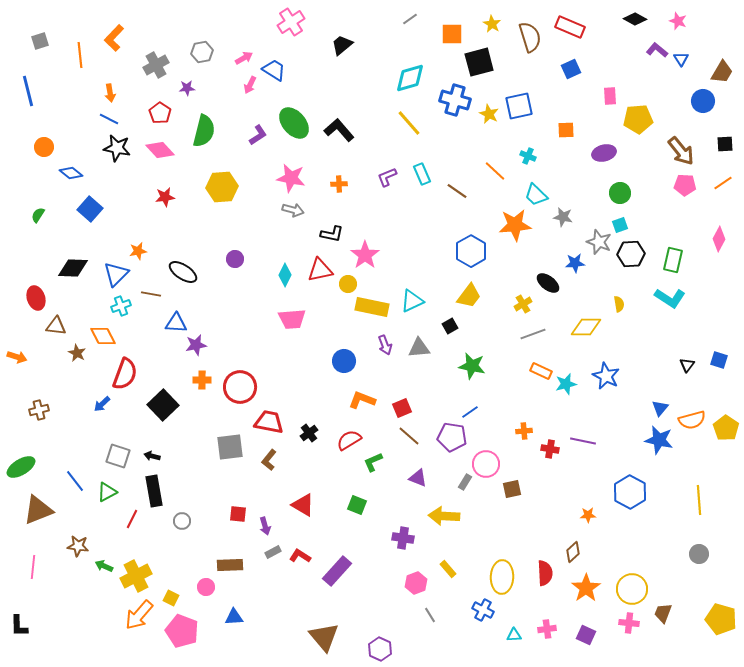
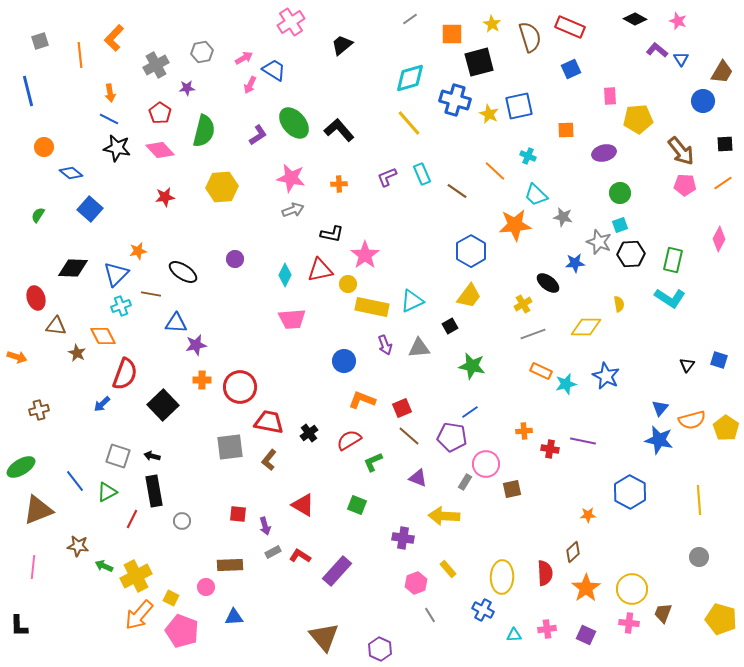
gray arrow at (293, 210): rotated 35 degrees counterclockwise
gray circle at (699, 554): moved 3 px down
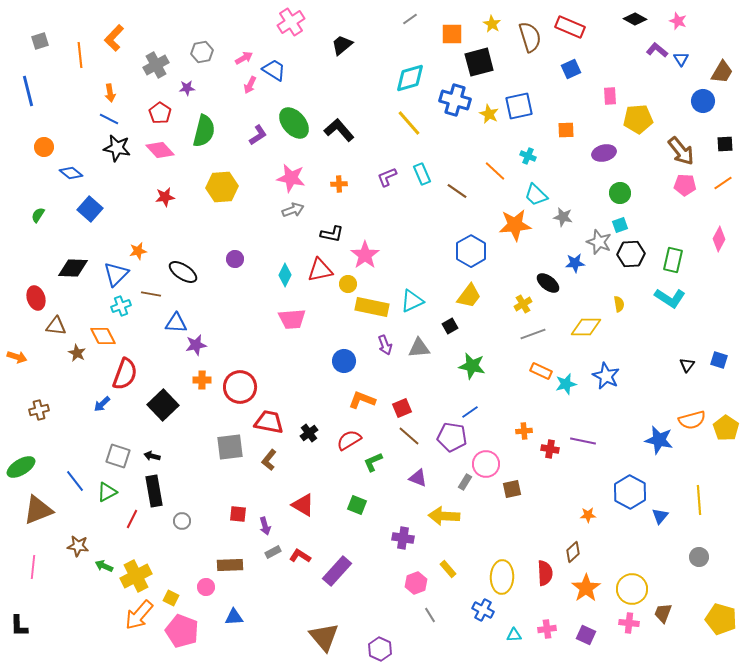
blue triangle at (660, 408): moved 108 px down
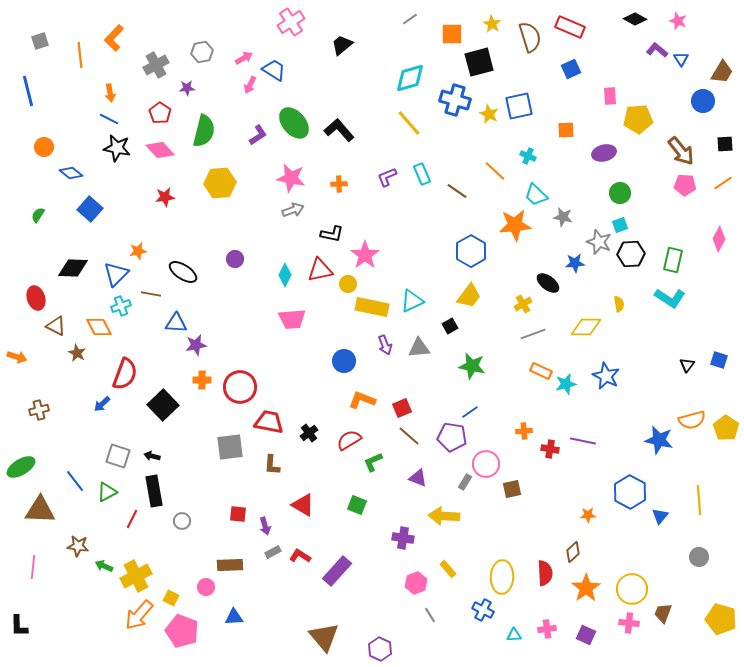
yellow hexagon at (222, 187): moved 2 px left, 4 px up
brown triangle at (56, 326): rotated 20 degrees clockwise
orange diamond at (103, 336): moved 4 px left, 9 px up
brown L-shape at (269, 460): moved 3 px right, 5 px down; rotated 35 degrees counterclockwise
brown triangle at (38, 510): moved 2 px right; rotated 24 degrees clockwise
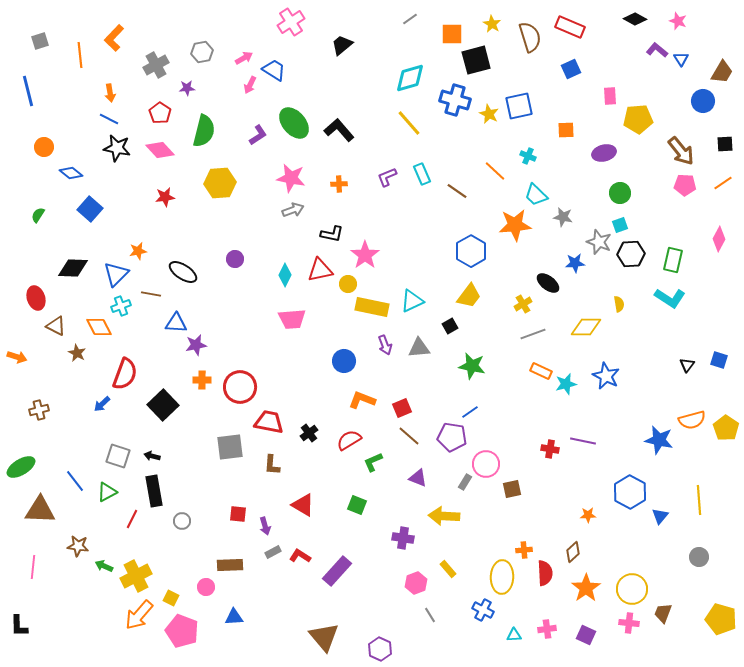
black square at (479, 62): moved 3 px left, 2 px up
orange cross at (524, 431): moved 119 px down
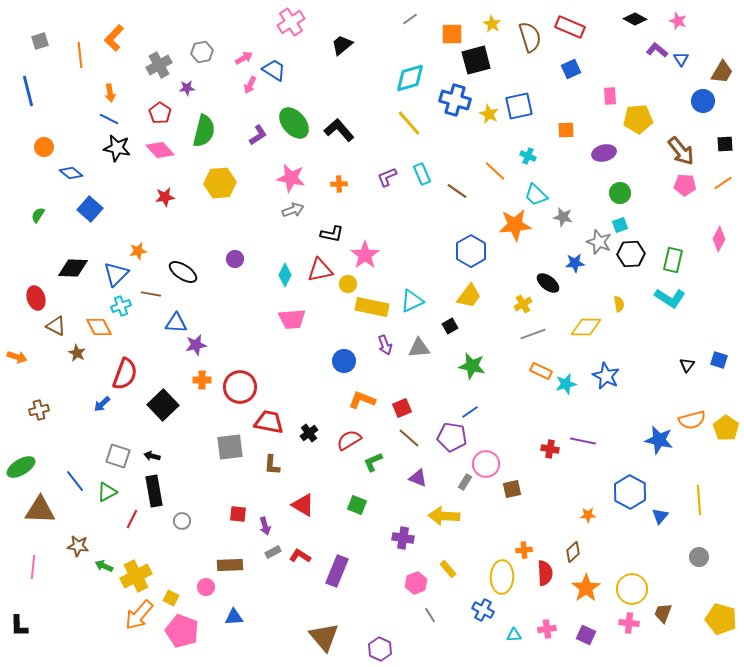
gray cross at (156, 65): moved 3 px right
brown line at (409, 436): moved 2 px down
purple rectangle at (337, 571): rotated 20 degrees counterclockwise
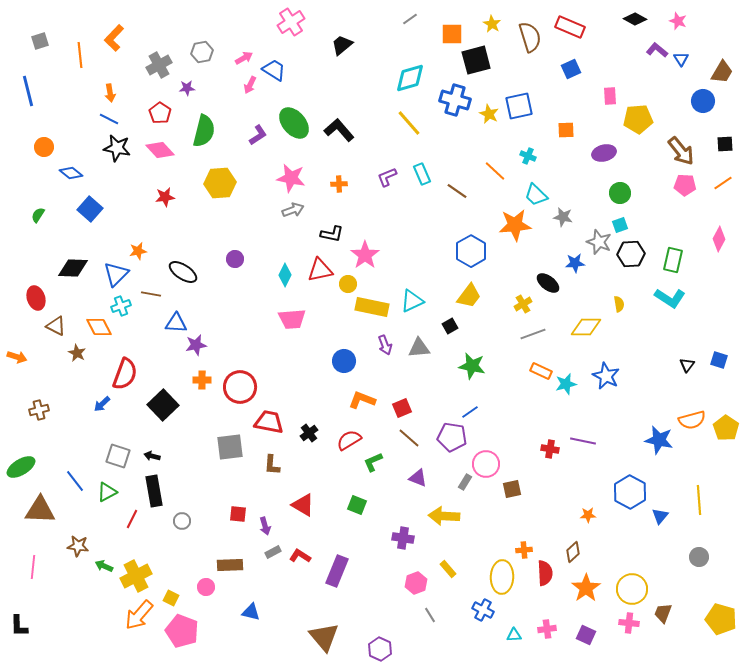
blue triangle at (234, 617): moved 17 px right, 5 px up; rotated 18 degrees clockwise
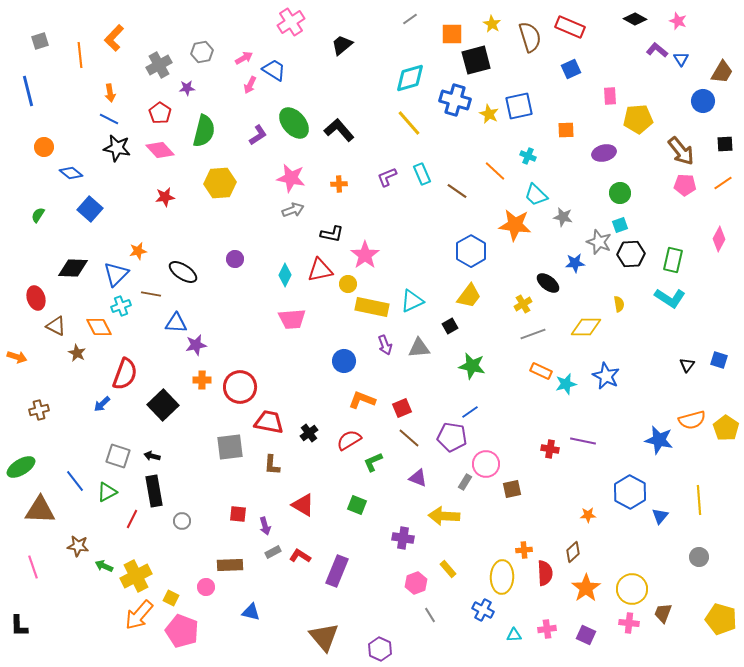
orange star at (515, 225): rotated 12 degrees clockwise
pink line at (33, 567): rotated 25 degrees counterclockwise
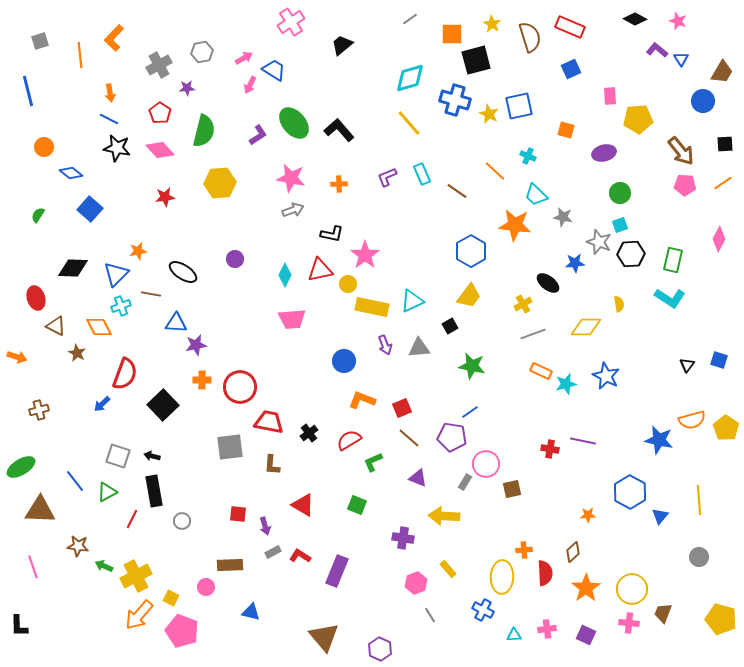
orange square at (566, 130): rotated 18 degrees clockwise
